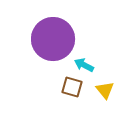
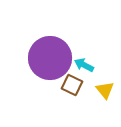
purple circle: moved 3 px left, 19 px down
brown square: moved 2 px up; rotated 10 degrees clockwise
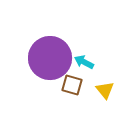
cyan arrow: moved 3 px up
brown square: rotated 10 degrees counterclockwise
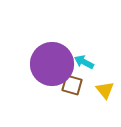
purple circle: moved 2 px right, 6 px down
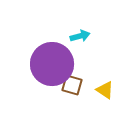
cyan arrow: moved 4 px left, 26 px up; rotated 138 degrees clockwise
yellow triangle: rotated 18 degrees counterclockwise
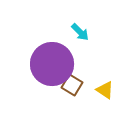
cyan arrow: moved 4 px up; rotated 60 degrees clockwise
brown square: rotated 15 degrees clockwise
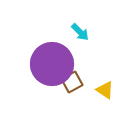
brown square: moved 3 px up; rotated 30 degrees clockwise
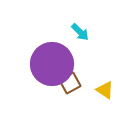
brown square: moved 2 px left, 1 px down
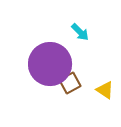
purple circle: moved 2 px left
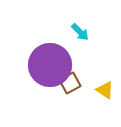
purple circle: moved 1 px down
